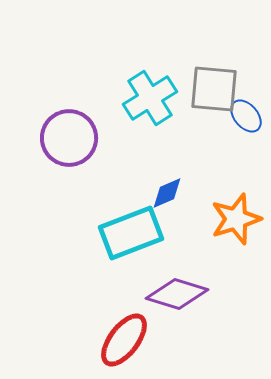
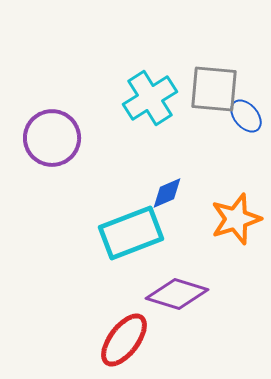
purple circle: moved 17 px left
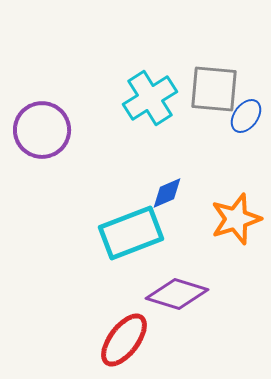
blue ellipse: rotated 76 degrees clockwise
purple circle: moved 10 px left, 8 px up
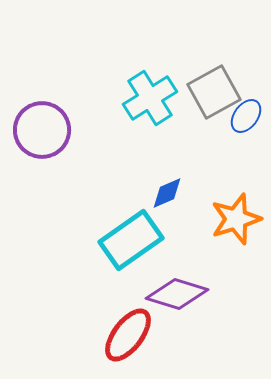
gray square: moved 3 px down; rotated 34 degrees counterclockwise
cyan rectangle: moved 7 px down; rotated 14 degrees counterclockwise
red ellipse: moved 4 px right, 5 px up
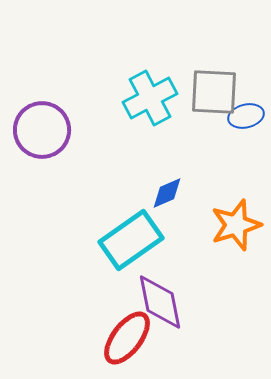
gray square: rotated 32 degrees clockwise
cyan cross: rotated 4 degrees clockwise
blue ellipse: rotated 40 degrees clockwise
orange star: moved 6 px down
purple diamond: moved 17 px left, 8 px down; rotated 62 degrees clockwise
red ellipse: moved 1 px left, 3 px down
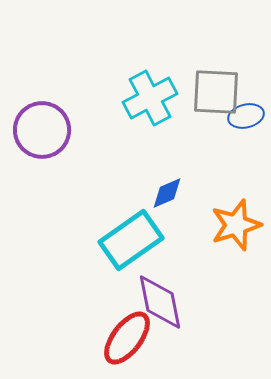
gray square: moved 2 px right
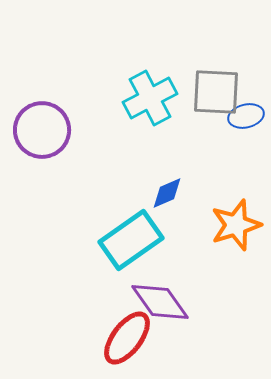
purple diamond: rotated 24 degrees counterclockwise
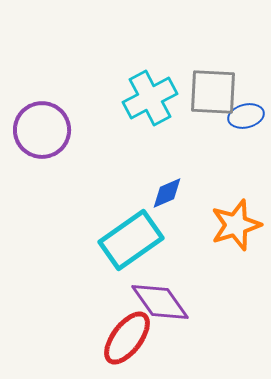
gray square: moved 3 px left
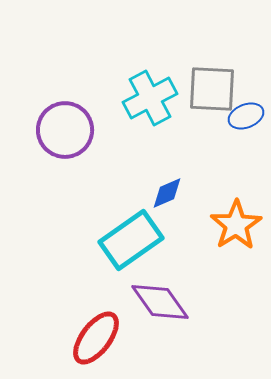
gray square: moved 1 px left, 3 px up
blue ellipse: rotated 8 degrees counterclockwise
purple circle: moved 23 px right
orange star: rotated 15 degrees counterclockwise
red ellipse: moved 31 px left
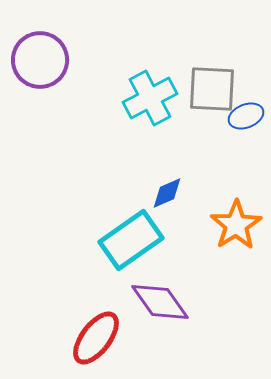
purple circle: moved 25 px left, 70 px up
